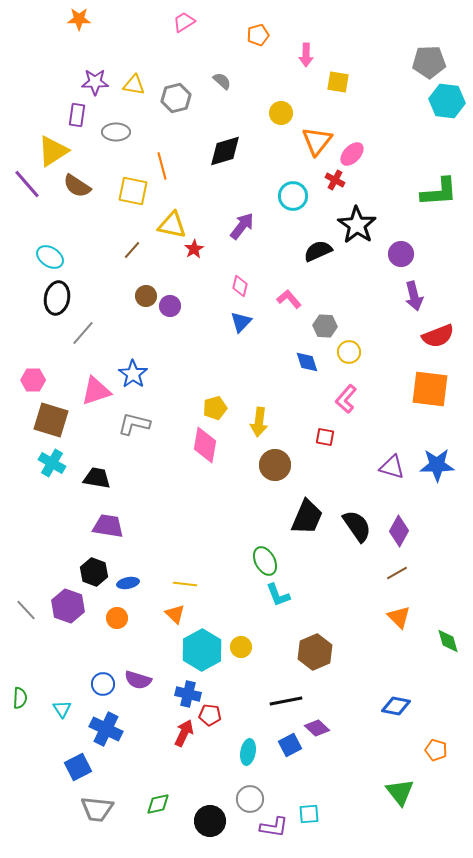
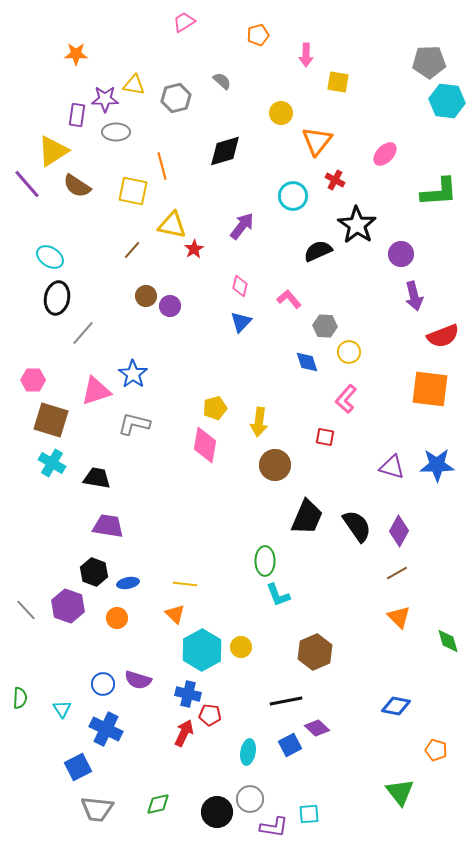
orange star at (79, 19): moved 3 px left, 35 px down
purple star at (95, 82): moved 10 px right, 17 px down
pink ellipse at (352, 154): moved 33 px right
red semicircle at (438, 336): moved 5 px right
green ellipse at (265, 561): rotated 28 degrees clockwise
black circle at (210, 821): moved 7 px right, 9 px up
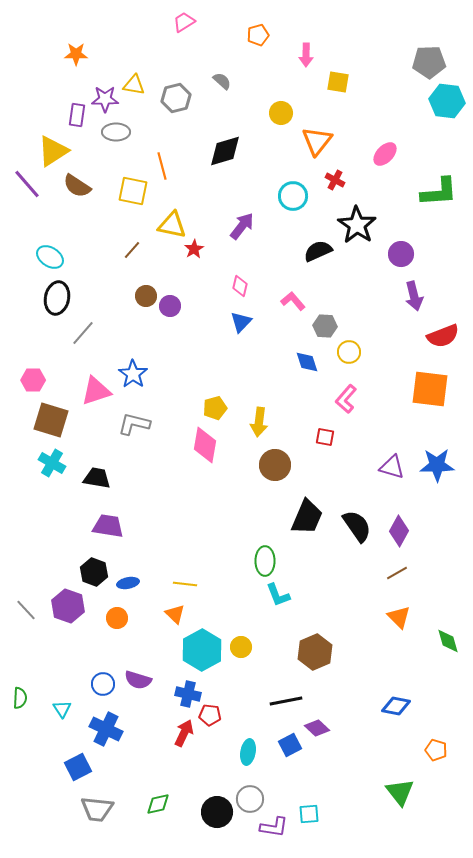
pink L-shape at (289, 299): moved 4 px right, 2 px down
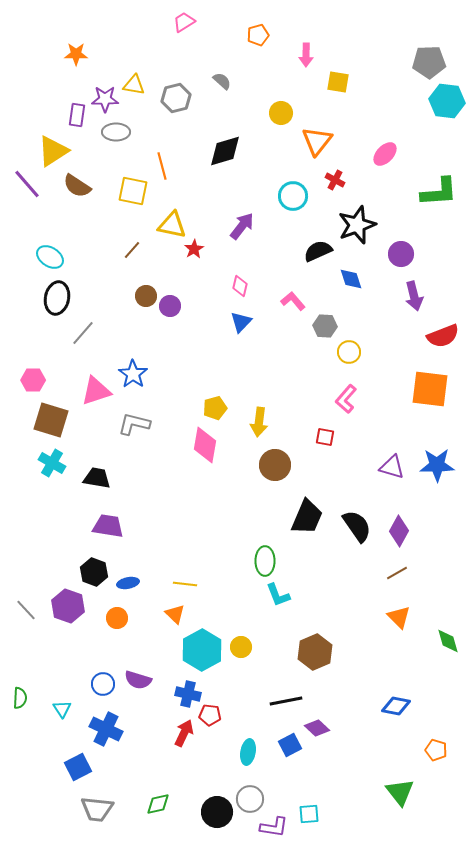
black star at (357, 225): rotated 18 degrees clockwise
blue diamond at (307, 362): moved 44 px right, 83 px up
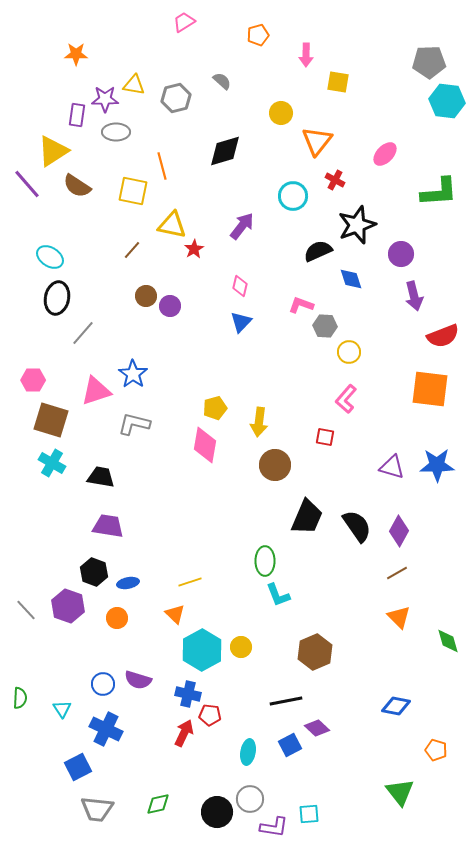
pink L-shape at (293, 301): moved 8 px right, 4 px down; rotated 30 degrees counterclockwise
black trapezoid at (97, 478): moved 4 px right, 1 px up
yellow line at (185, 584): moved 5 px right, 2 px up; rotated 25 degrees counterclockwise
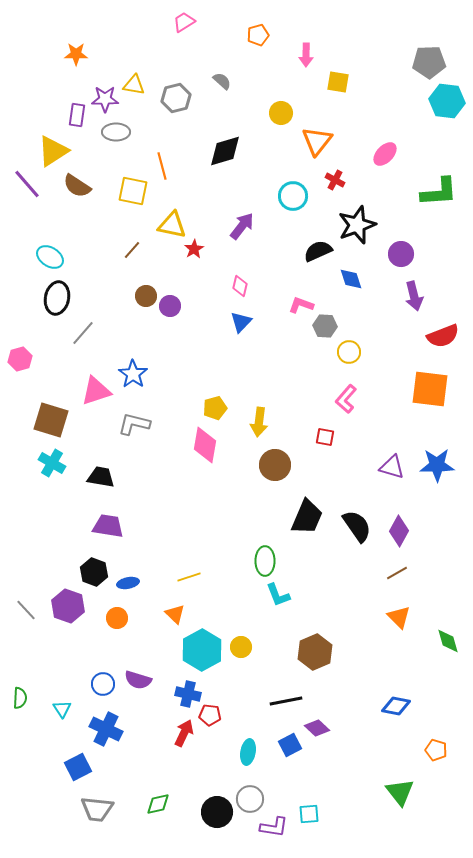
pink hexagon at (33, 380): moved 13 px left, 21 px up; rotated 15 degrees counterclockwise
yellow line at (190, 582): moved 1 px left, 5 px up
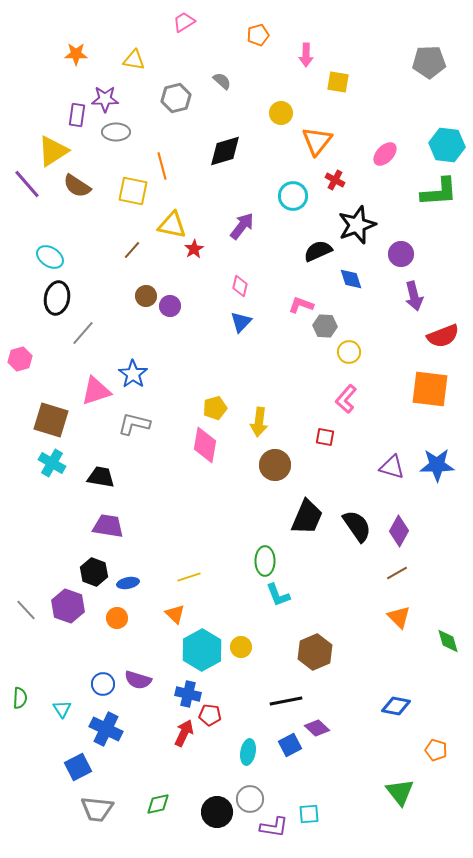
yellow triangle at (134, 85): moved 25 px up
cyan hexagon at (447, 101): moved 44 px down
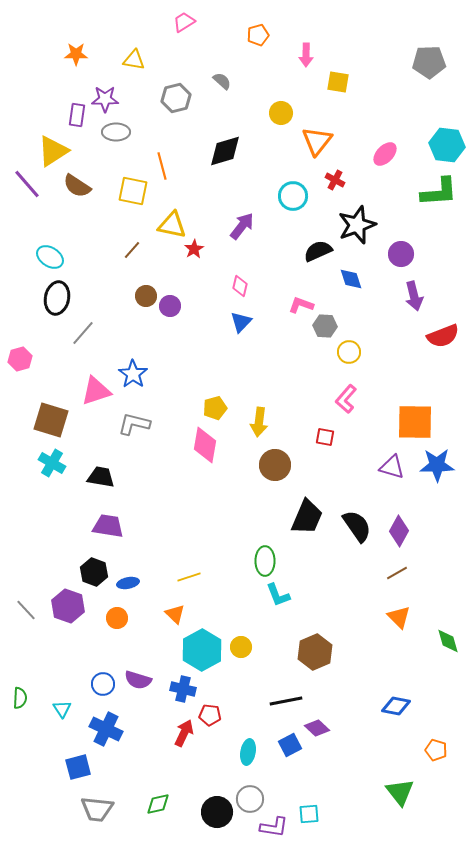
orange square at (430, 389): moved 15 px left, 33 px down; rotated 6 degrees counterclockwise
blue cross at (188, 694): moved 5 px left, 5 px up
blue square at (78, 767): rotated 12 degrees clockwise
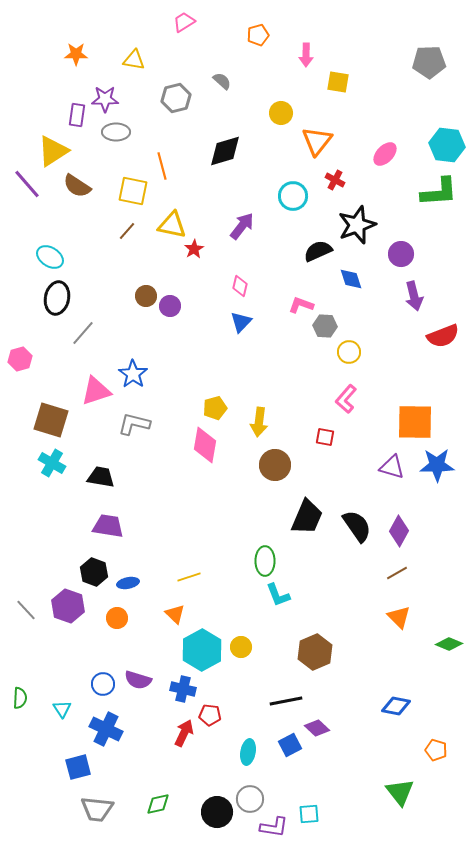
brown line at (132, 250): moved 5 px left, 19 px up
green diamond at (448, 641): moved 1 px right, 3 px down; rotated 52 degrees counterclockwise
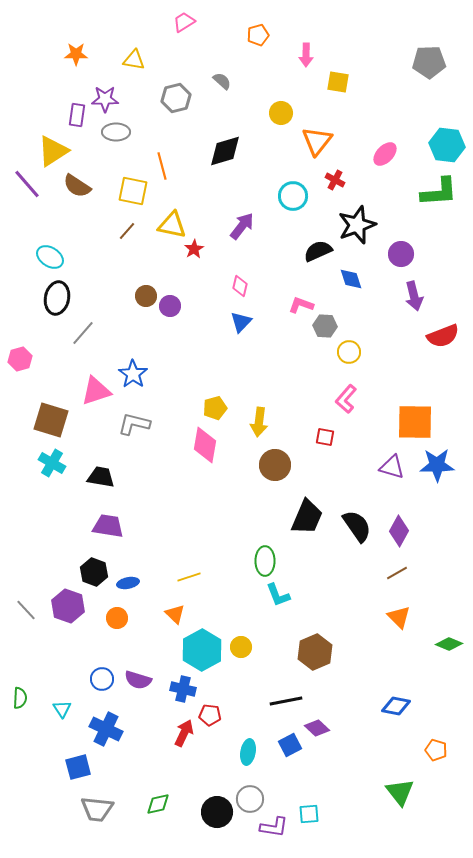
blue circle at (103, 684): moved 1 px left, 5 px up
